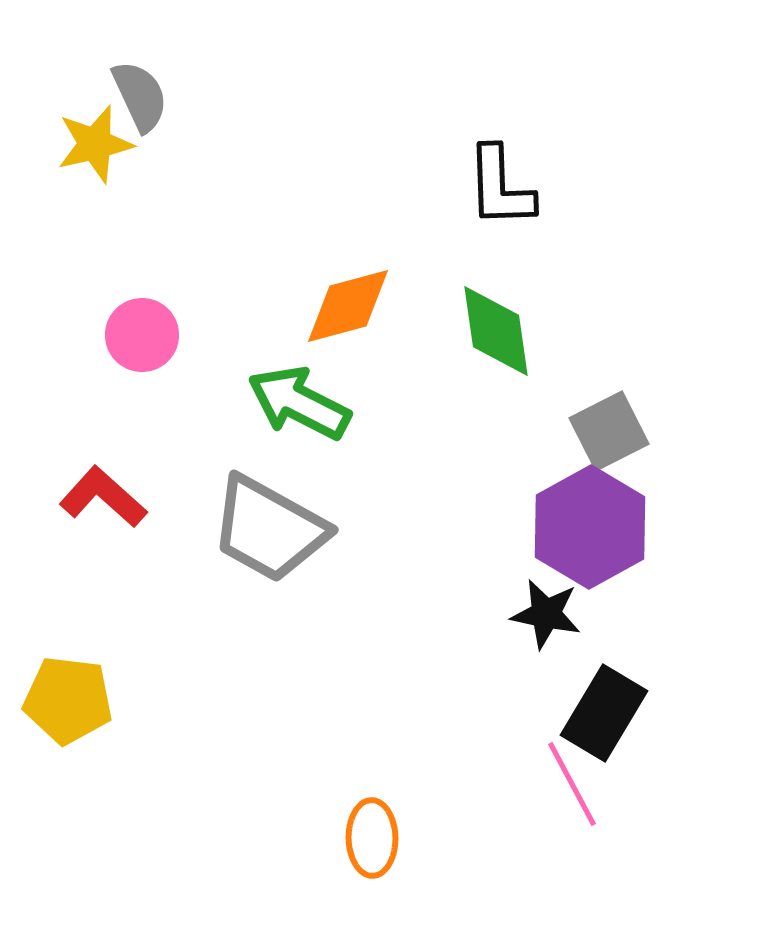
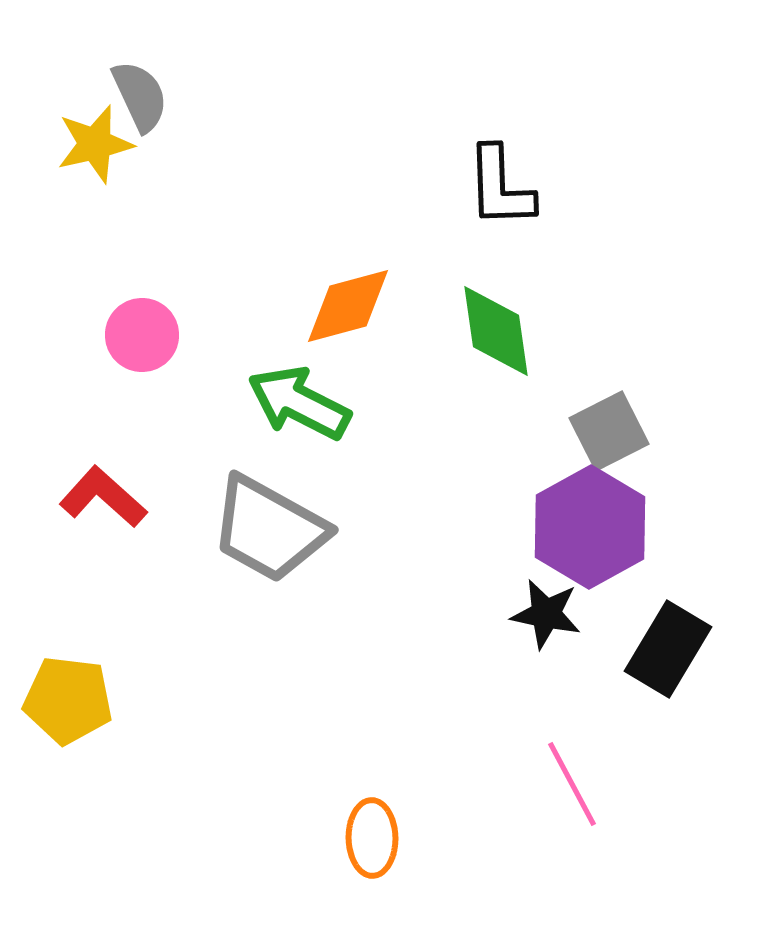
black rectangle: moved 64 px right, 64 px up
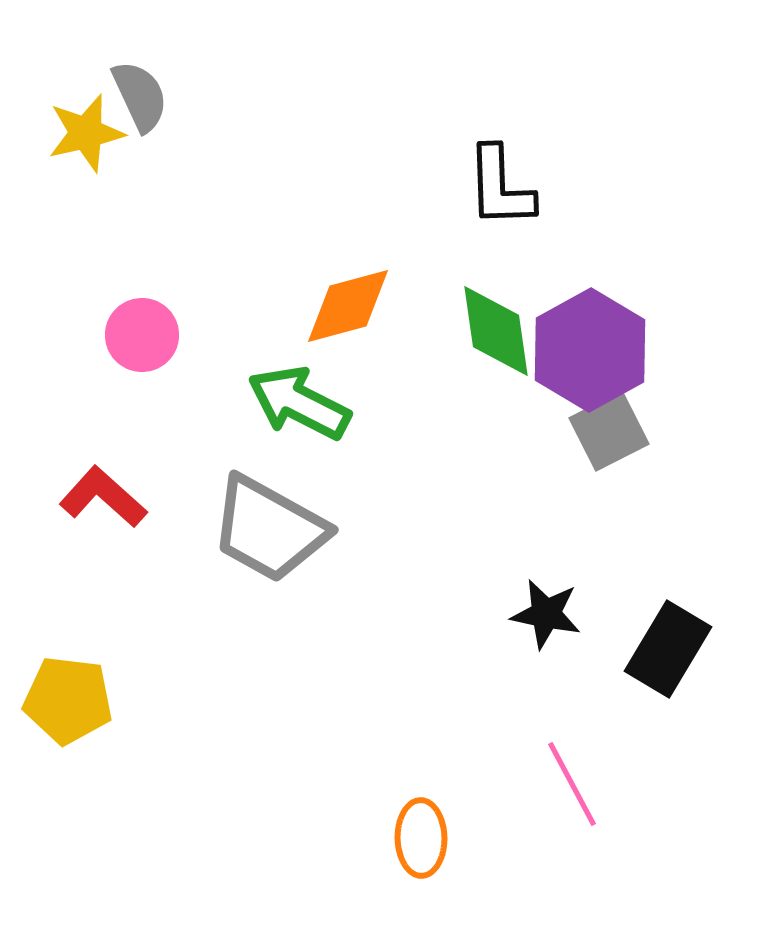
yellow star: moved 9 px left, 11 px up
purple hexagon: moved 177 px up
orange ellipse: moved 49 px right
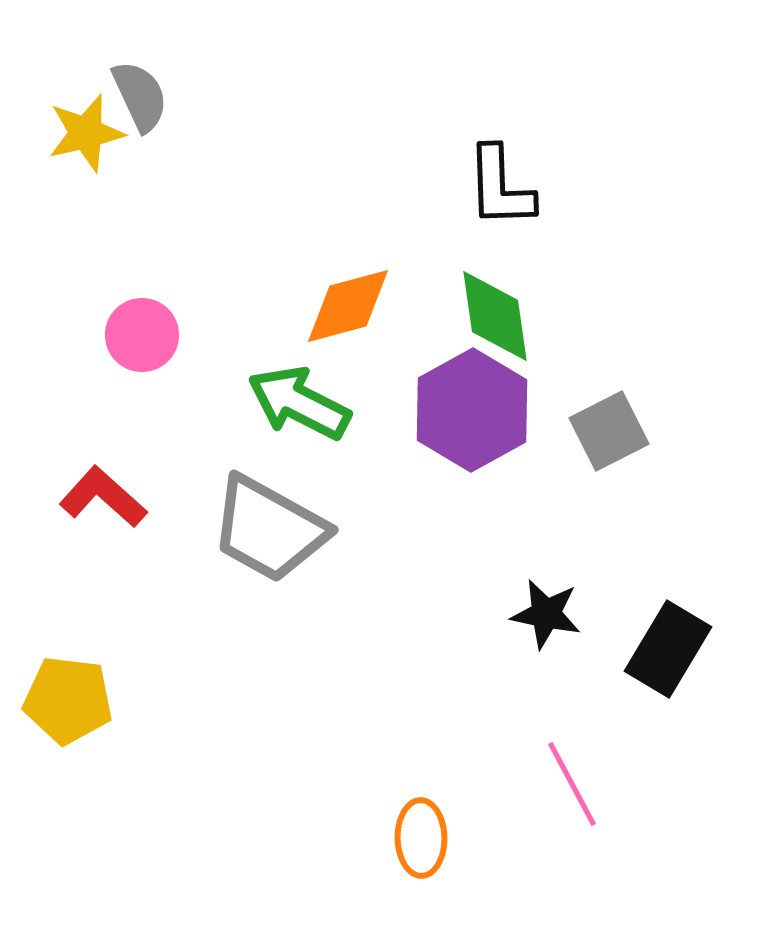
green diamond: moved 1 px left, 15 px up
purple hexagon: moved 118 px left, 60 px down
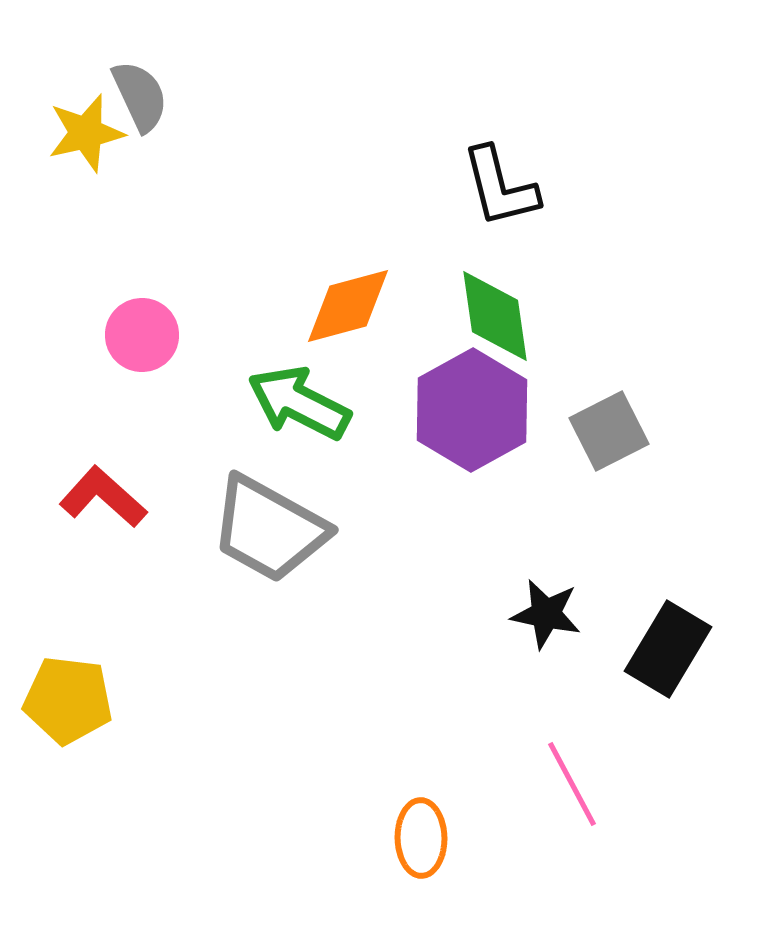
black L-shape: rotated 12 degrees counterclockwise
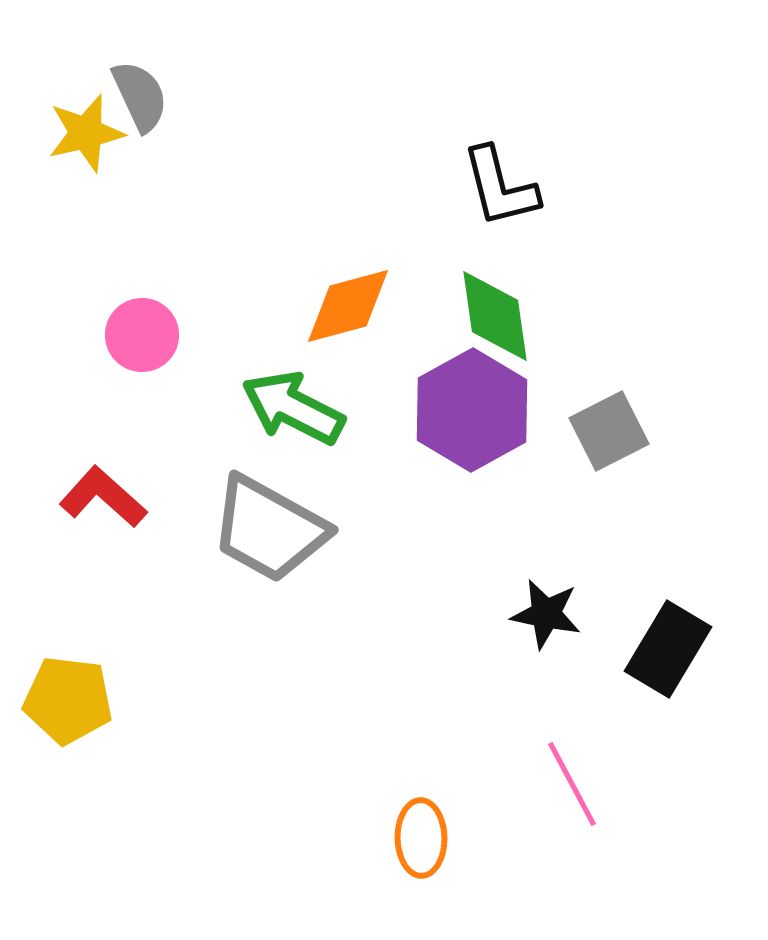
green arrow: moved 6 px left, 5 px down
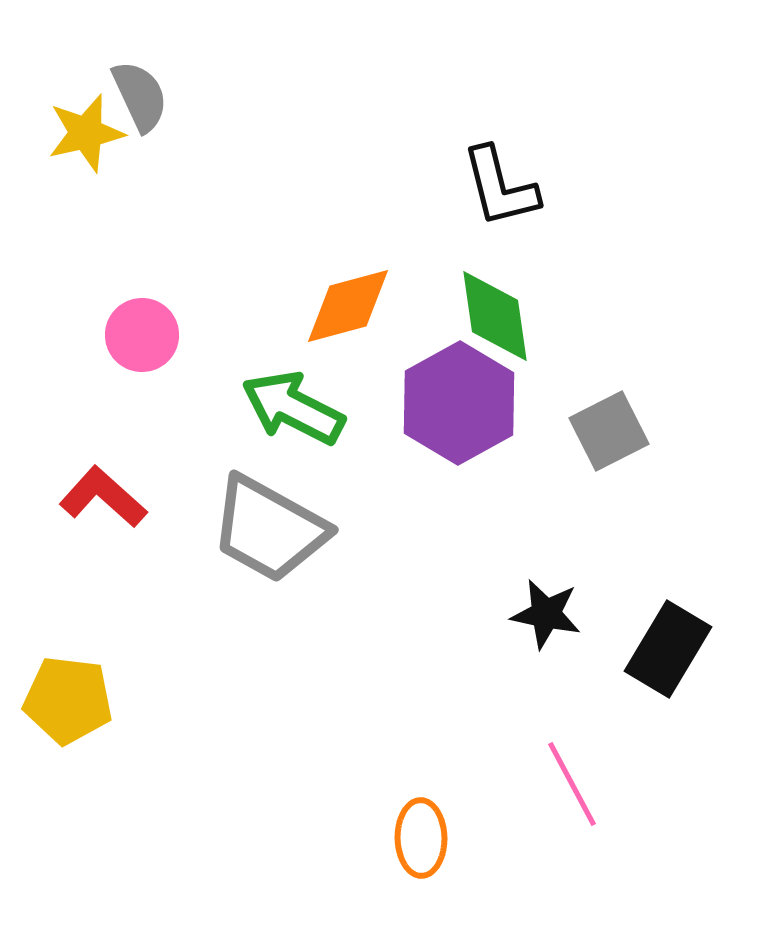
purple hexagon: moved 13 px left, 7 px up
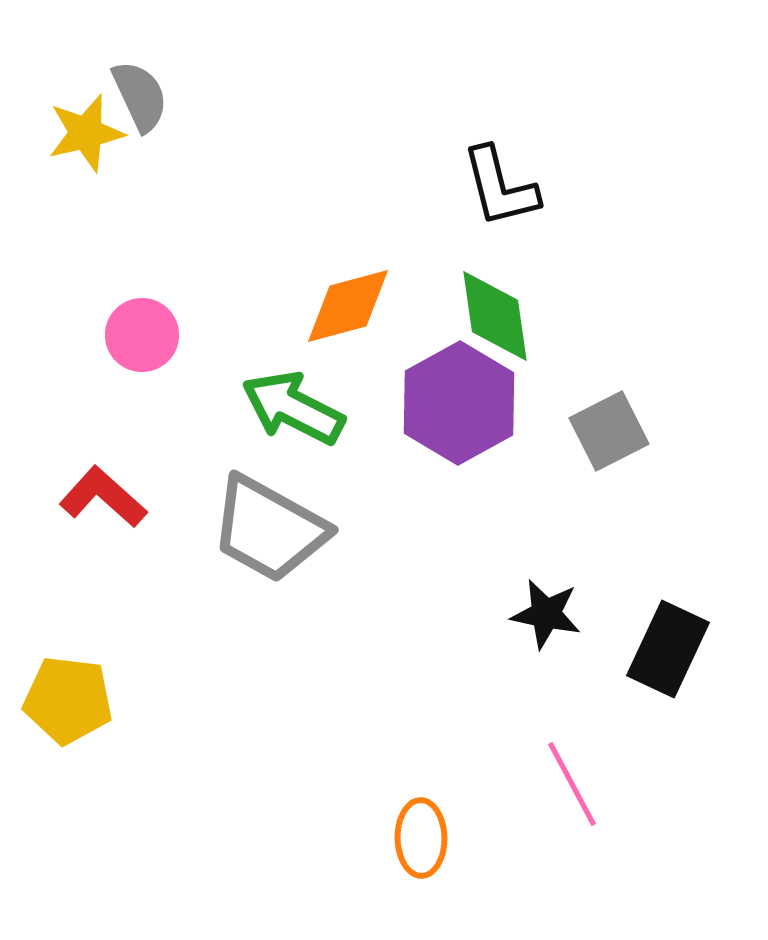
black rectangle: rotated 6 degrees counterclockwise
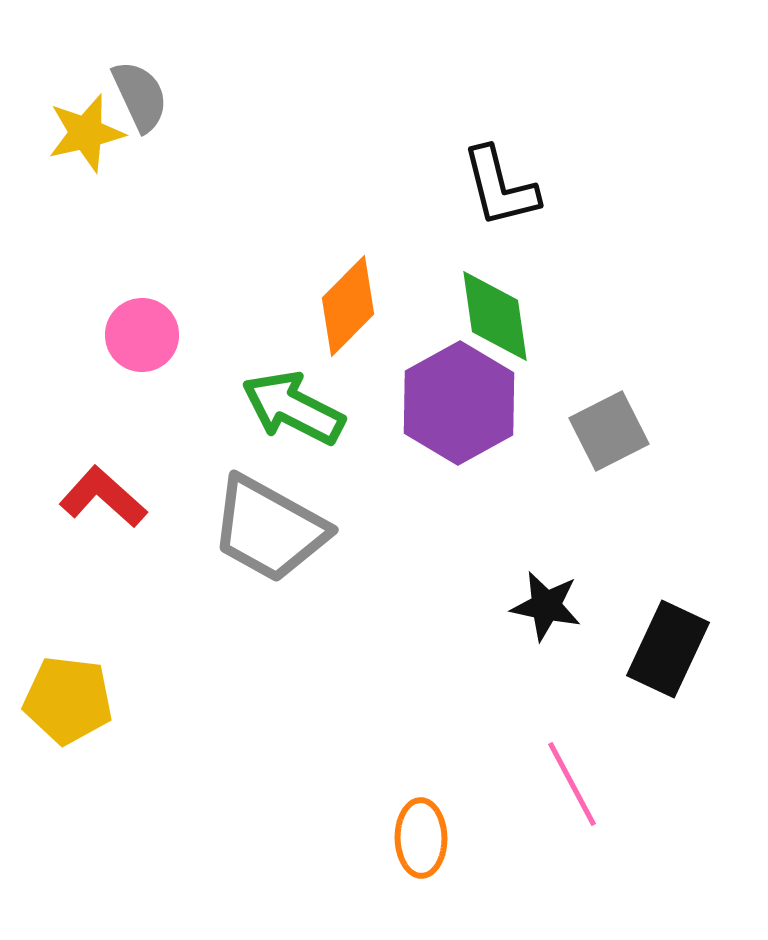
orange diamond: rotated 30 degrees counterclockwise
black star: moved 8 px up
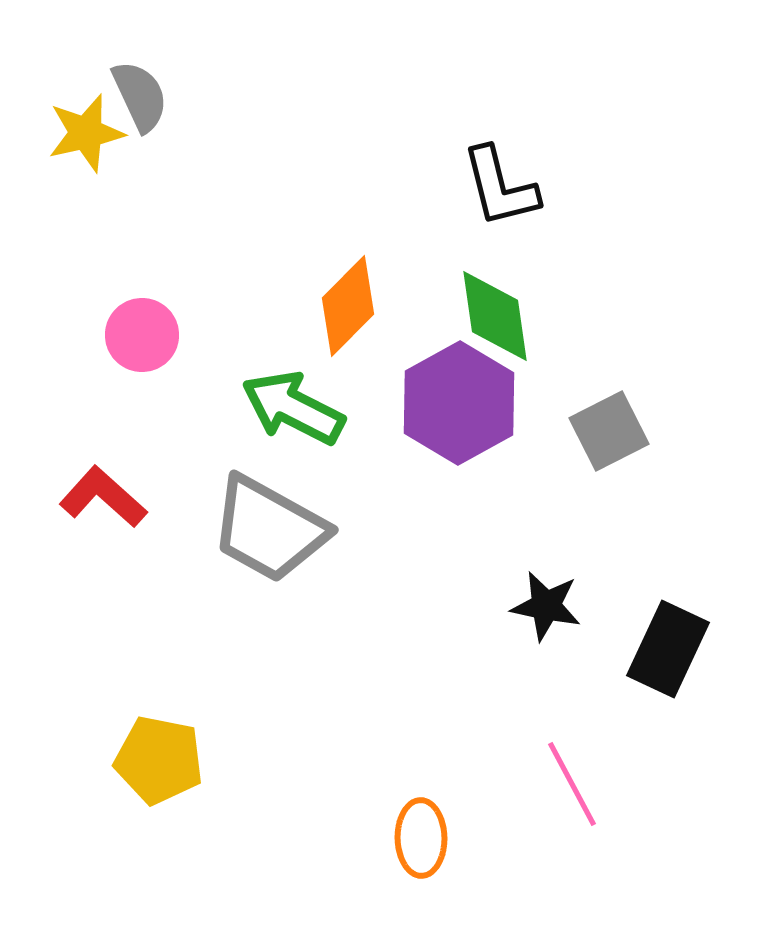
yellow pentagon: moved 91 px right, 60 px down; rotated 4 degrees clockwise
